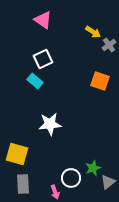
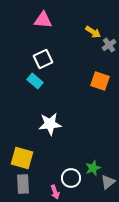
pink triangle: rotated 30 degrees counterclockwise
yellow square: moved 5 px right, 4 px down
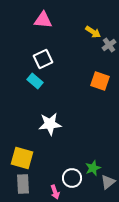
white circle: moved 1 px right
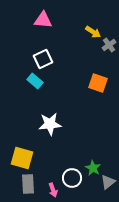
orange square: moved 2 px left, 2 px down
green star: rotated 21 degrees counterclockwise
gray rectangle: moved 5 px right
pink arrow: moved 2 px left, 2 px up
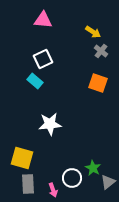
gray cross: moved 8 px left, 6 px down; rotated 16 degrees counterclockwise
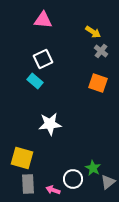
white circle: moved 1 px right, 1 px down
pink arrow: rotated 128 degrees clockwise
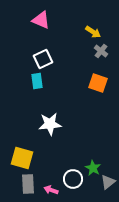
pink triangle: moved 2 px left; rotated 18 degrees clockwise
cyan rectangle: moved 2 px right; rotated 42 degrees clockwise
pink arrow: moved 2 px left
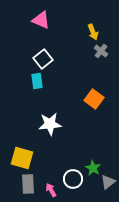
yellow arrow: rotated 35 degrees clockwise
white square: rotated 12 degrees counterclockwise
orange square: moved 4 px left, 16 px down; rotated 18 degrees clockwise
pink arrow: rotated 40 degrees clockwise
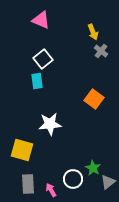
yellow square: moved 8 px up
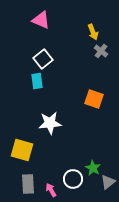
orange square: rotated 18 degrees counterclockwise
white star: moved 1 px up
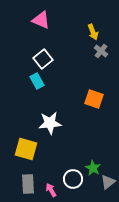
cyan rectangle: rotated 21 degrees counterclockwise
yellow square: moved 4 px right, 1 px up
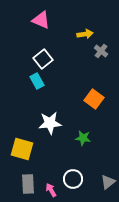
yellow arrow: moved 8 px left, 2 px down; rotated 77 degrees counterclockwise
orange square: rotated 18 degrees clockwise
yellow square: moved 4 px left
green star: moved 10 px left, 30 px up; rotated 21 degrees counterclockwise
